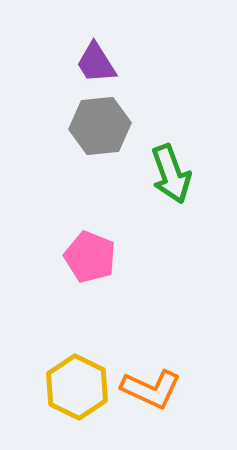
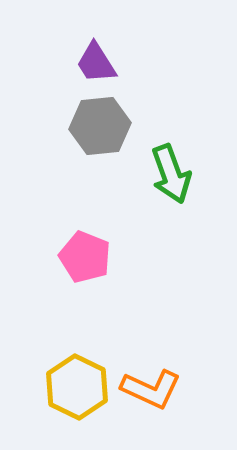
pink pentagon: moved 5 px left
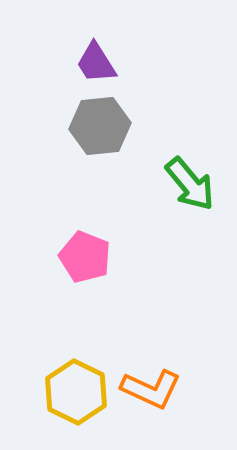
green arrow: moved 19 px right, 10 px down; rotated 20 degrees counterclockwise
yellow hexagon: moved 1 px left, 5 px down
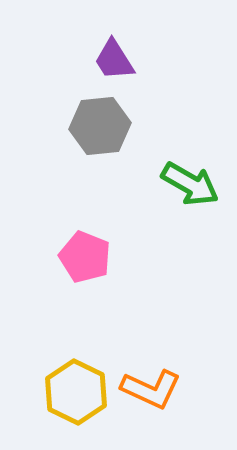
purple trapezoid: moved 18 px right, 3 px up
green arrow: rotated 20 degrees counterclockwise
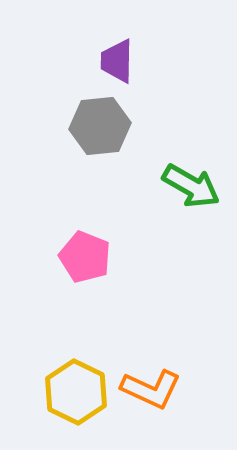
purple trapezoid: moved 3 px right, 1 px down; rotated 33 degrees clockwise
green arrow: moved 1 px right, 2 px down
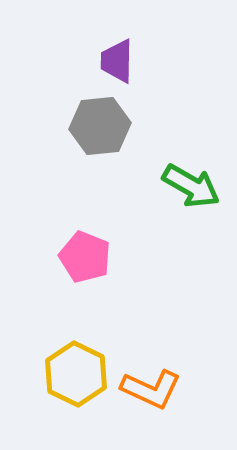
yellow hexagon: moved 18 px up
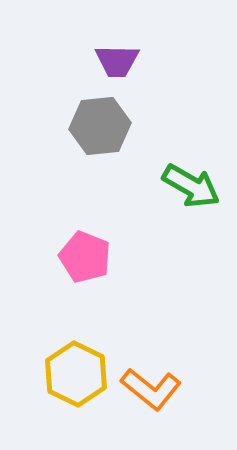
purple trapezoid: rotated 90 degrees counterclockwise
orange L-shape: rotated 14 degrees clockwise
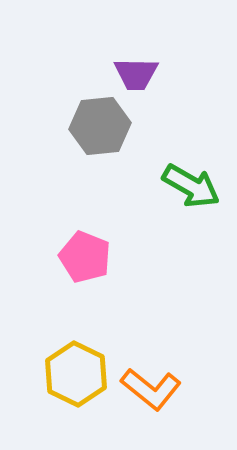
purple trapezoid: moved 19 px right, 13 px down
